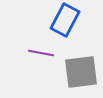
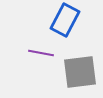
gray square: moved 1 px left
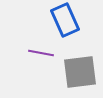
blue rectangle: rotated 52 degrees counterclockwise
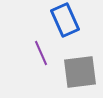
purple line: rotated 55 degrees clockwise
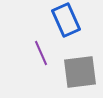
blue rectangle: moved 1 px right
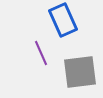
blue rectangle: moved 3 px left
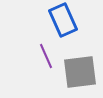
purple line: moved 5 px right, 3 px down
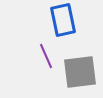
blue rectangle: rotated 12 degrees clockwise
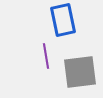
purple line: rotated 15 degrees clockwise
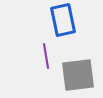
gray square: moved 2 px left, 3 px down
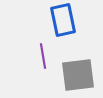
purple line: moved 3 px left
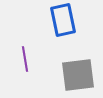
purple line: moved 18 px left, 3 px down
